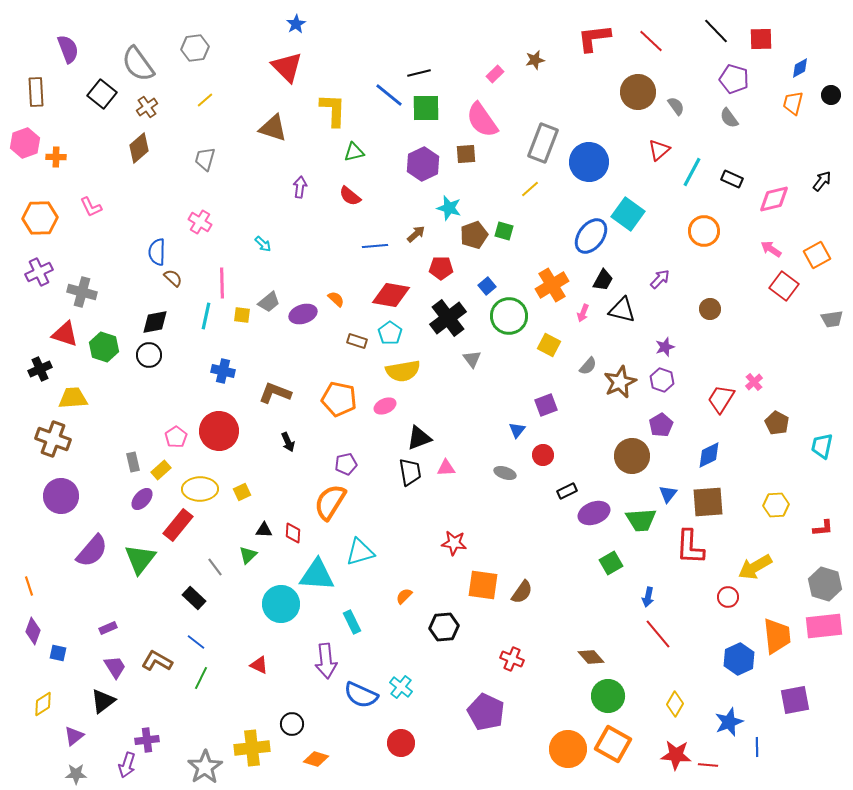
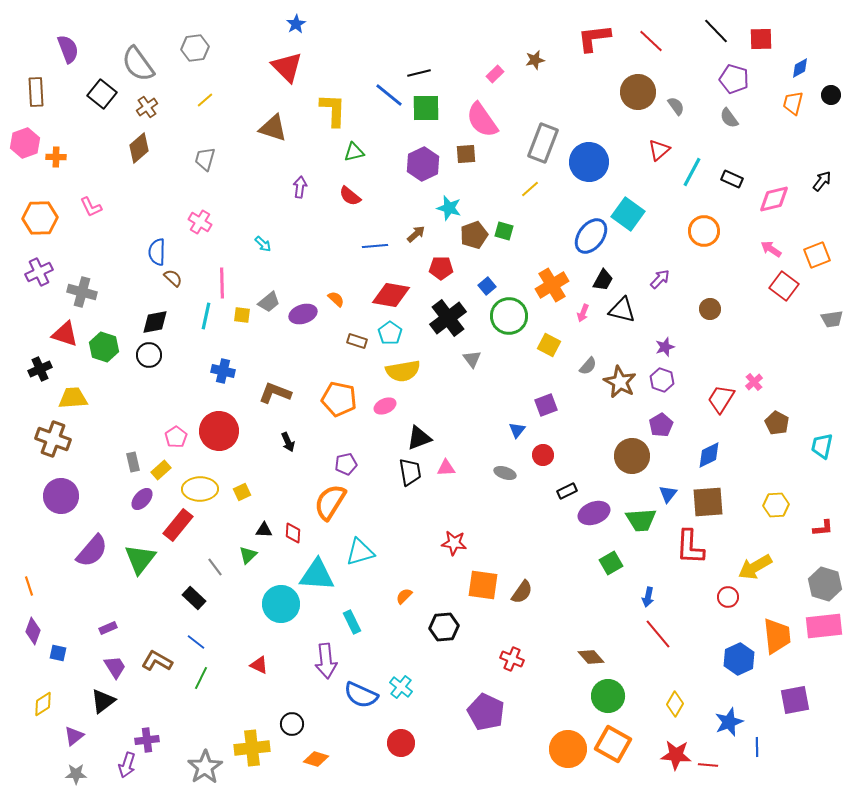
orange square at (817, 255): rotated 8 degrees clockwise
brown star at (620, 382): rotated 20 degrees counterclockwise
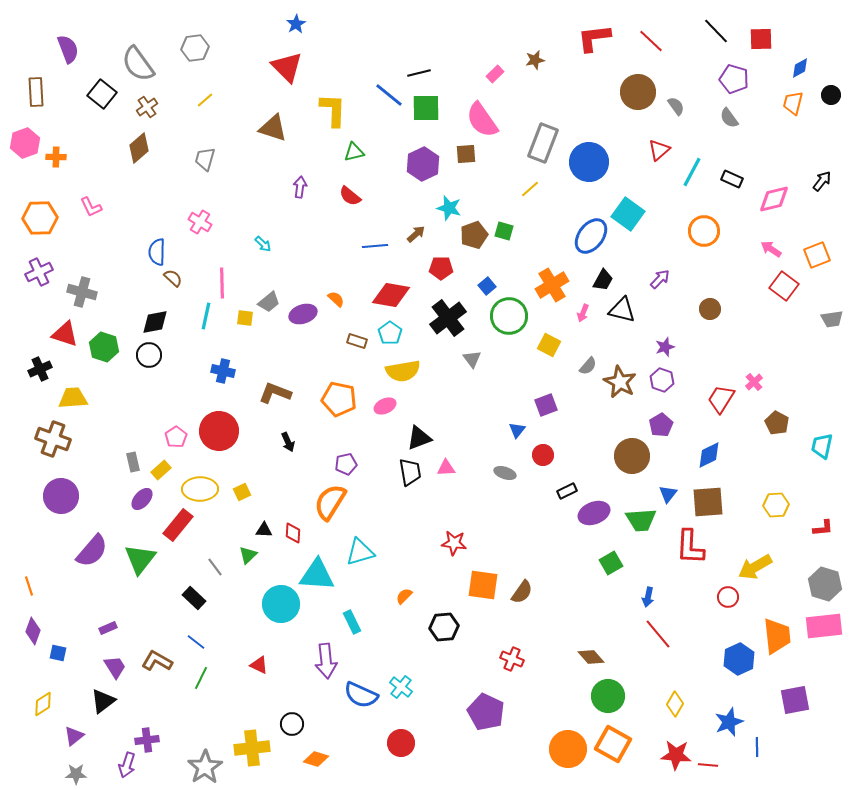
yellow square at (242, 315): moved 3 px right, 3 px down
